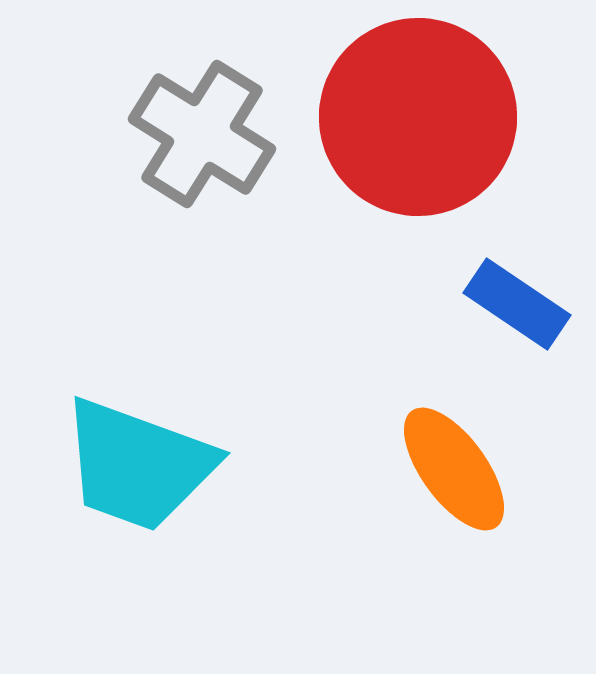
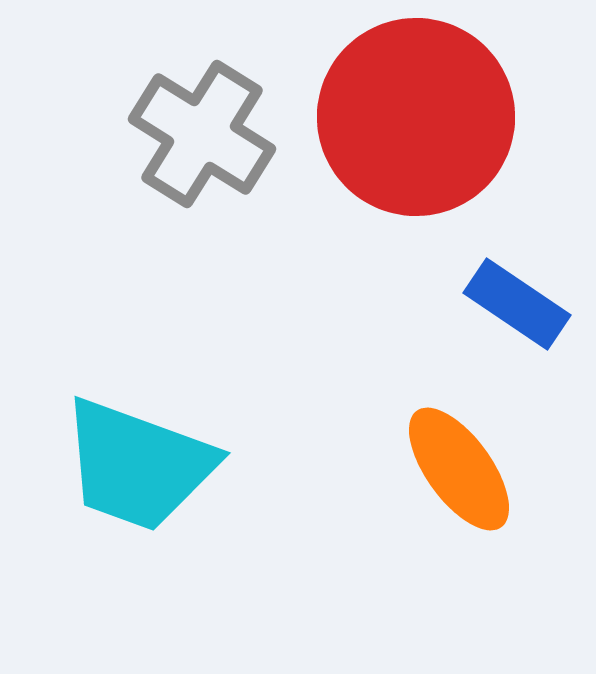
red circle: moved 2 px left
orange ellipse: moved 5 px right
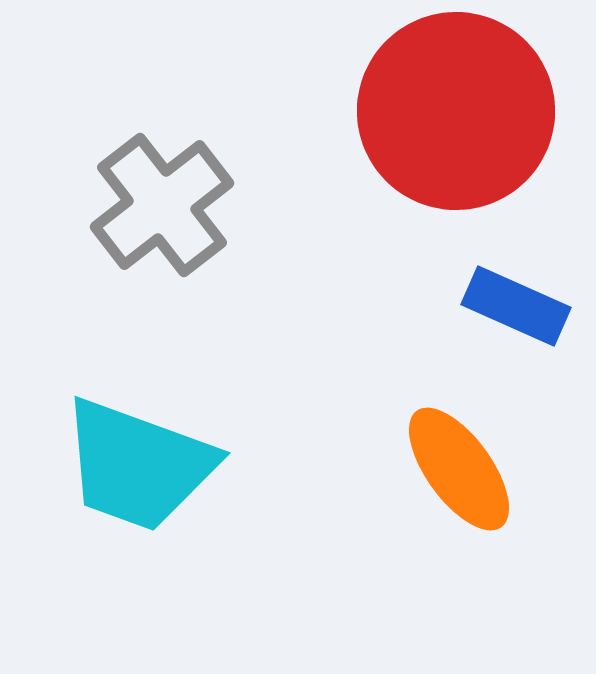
red circle: moved 40 px right, 6 px up
gray cross: moved 40 px left, 71 px down; rotated 20 degrees clockwise
blue rectangle: moved 1 px left, 2 px down; rotated 10 degrees counterclockwise
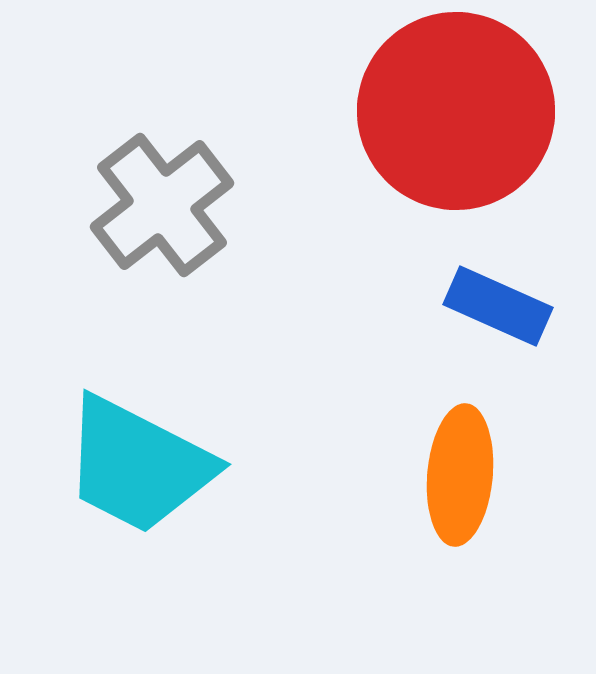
blue rectangle: moved 18 px left
cyan trapezoid: rotated 7 degrees clockwise
orange ellipse: moved 1 px right, 6 px down; rotated 41 degrees clockwise
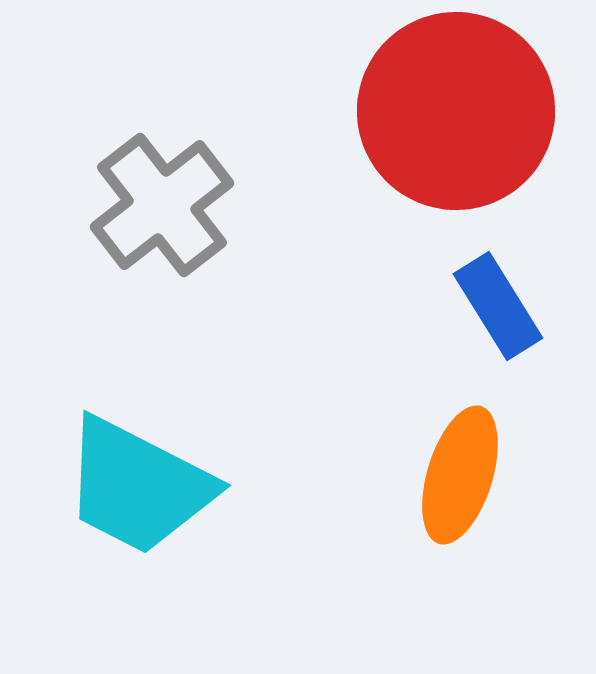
blue rectangle: rotated 34 degrees clockwise
cyan trapezoid: moved 21 px down
orange ellipse: rotated 12 degrees clockwise
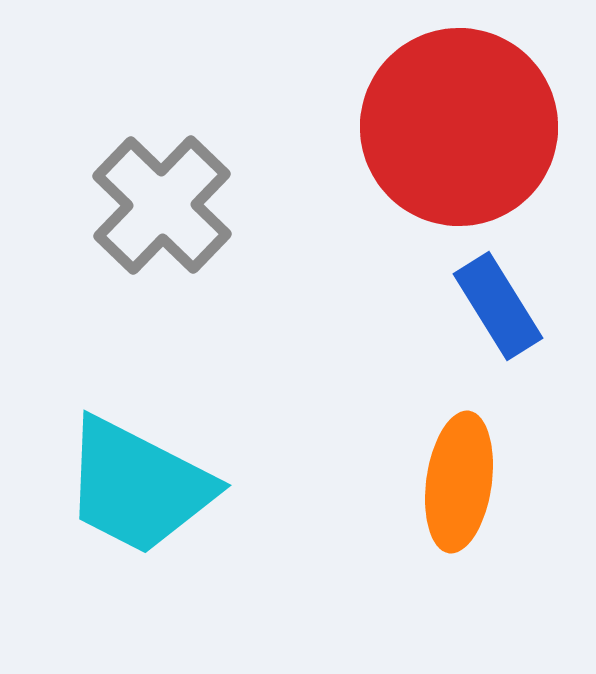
red circle: moved 3 px right, 16 px down
gray cross: rotated 8 degrees counterclockwise
orange ellipse: moved 1 px left, 7 px down; rotated 9 degrees counterclockwise
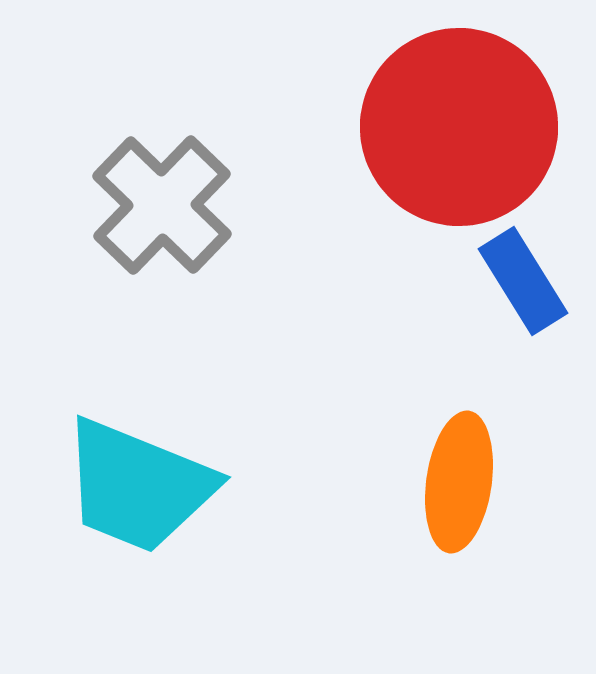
blue rectangle: moved 25 px right, 25 px up
cyan trapezoid: rotated 5 degrees counterclockwise
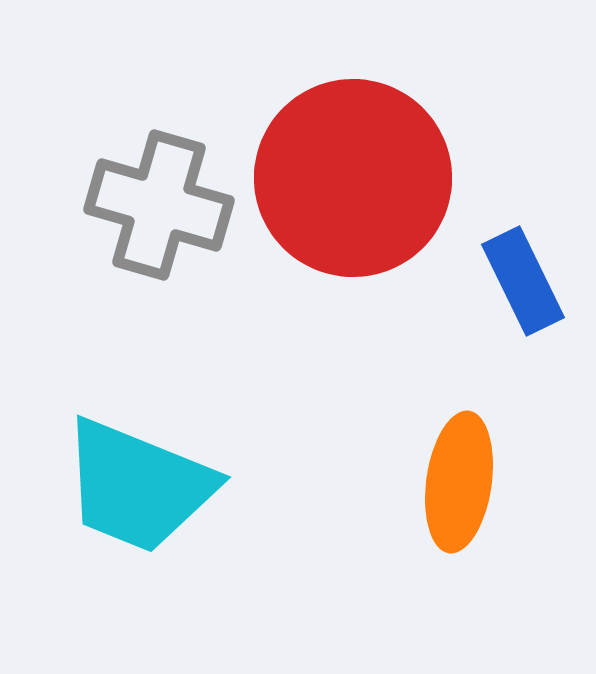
red circle: moved 106 px left, 51 px down
gray cross: moved 3 px left; rotated 28 degrees counterclockwise
blue rectangle: rotated 6 degrees clockwise
